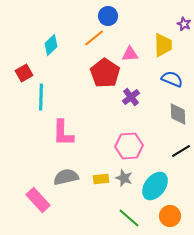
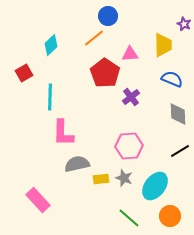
cyan line: moved 9 px right
black line: moved 1 px left
gray semicircle: moved 11 px right, 13 px up
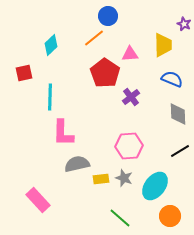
red square: rotated 18 degrees clockwise
green line: moved 9 px left
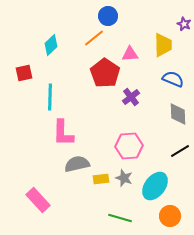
blue semicircle: moved 1 px right
green line: rotated 25 degrees counterclockwise
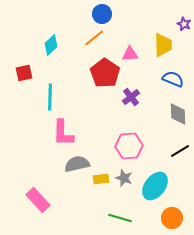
blue circle: moved 6 px left, 2 px up
orange circle: moved 2 px right, 2 px down
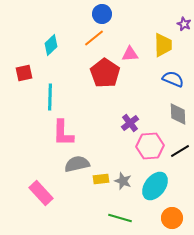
purple cross: moved 1 px left, 26 px down
pink hexagon: moved 21 px right
gray star: moved 1 px left, 3 px down
pink rectangle: moved 3 px right, 7 px up
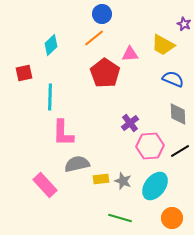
yellow trapezoid: rotated 120 degrees clockwise
pink rectangle: moved 4 px right, 8 px up
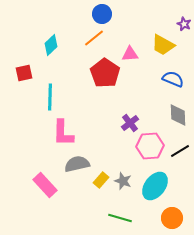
gray diamond: moved 1 px down
yellow rectangle: moved 1 px down; rotated 42 degrees counterclockwise
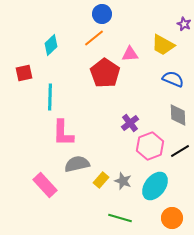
pink hexagon: rotated 16 degrees counterclockwise
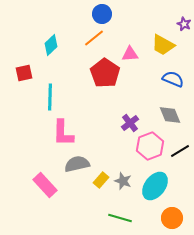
gray diamond: moved 8 px left; rotated 20 degrees counterclockwise
